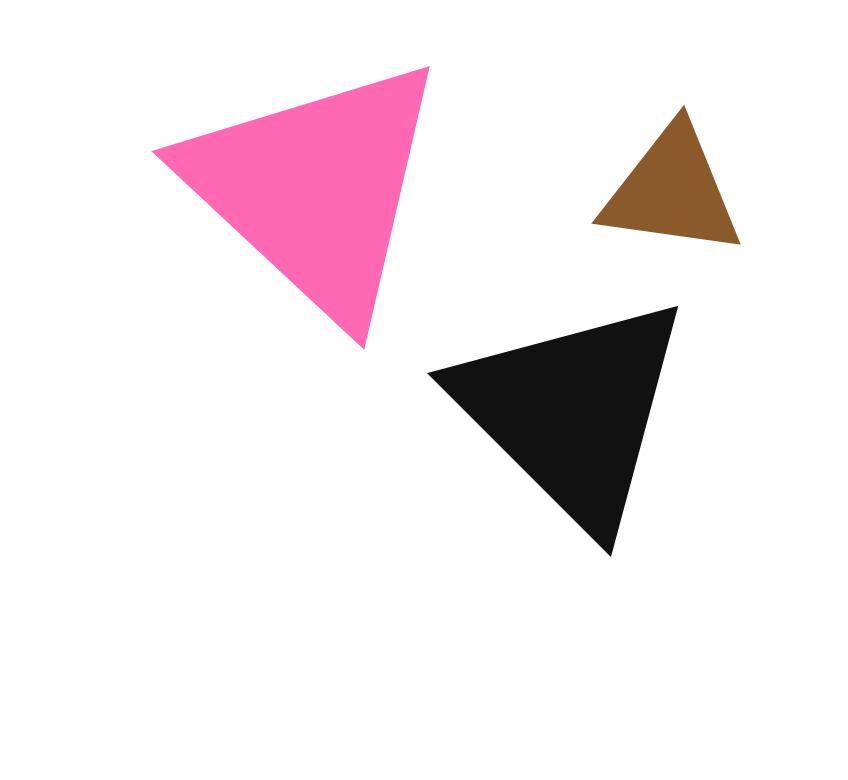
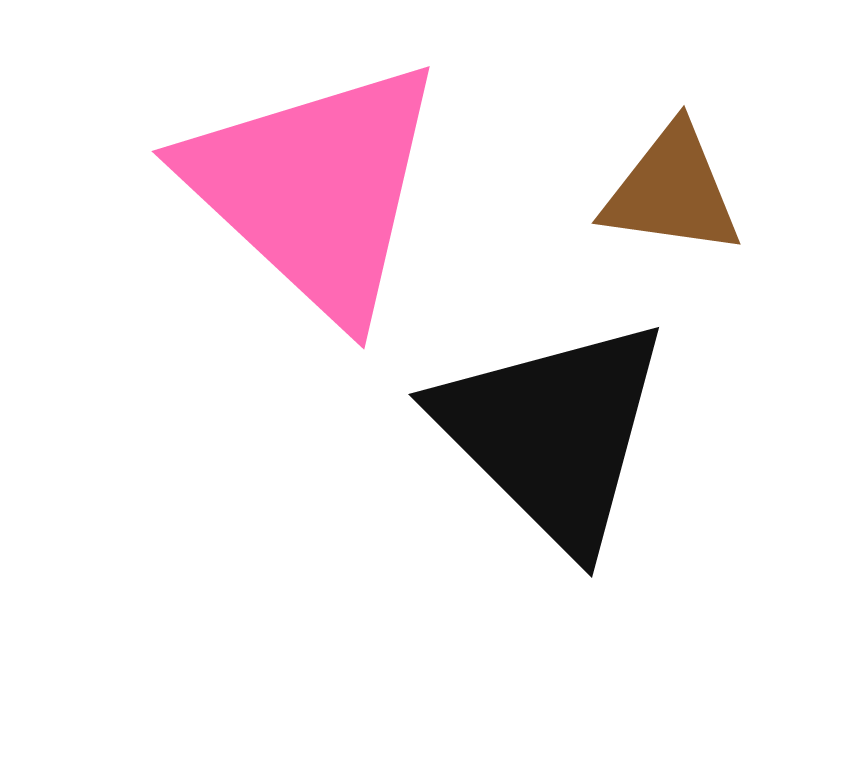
black triangle: moved 19 px left, 21 px down
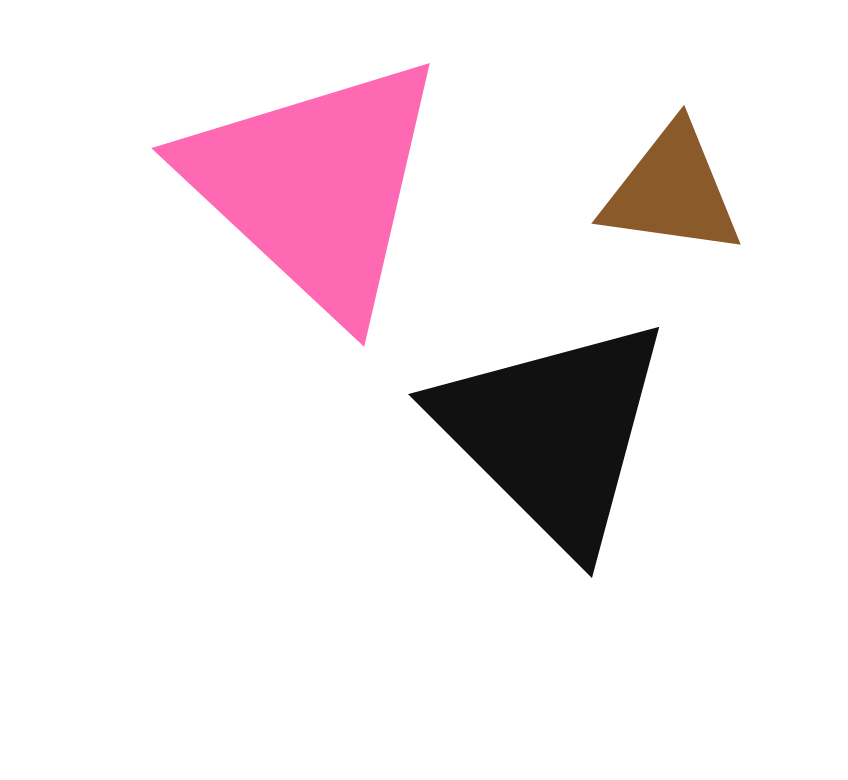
pink triangle: moved 3 px up
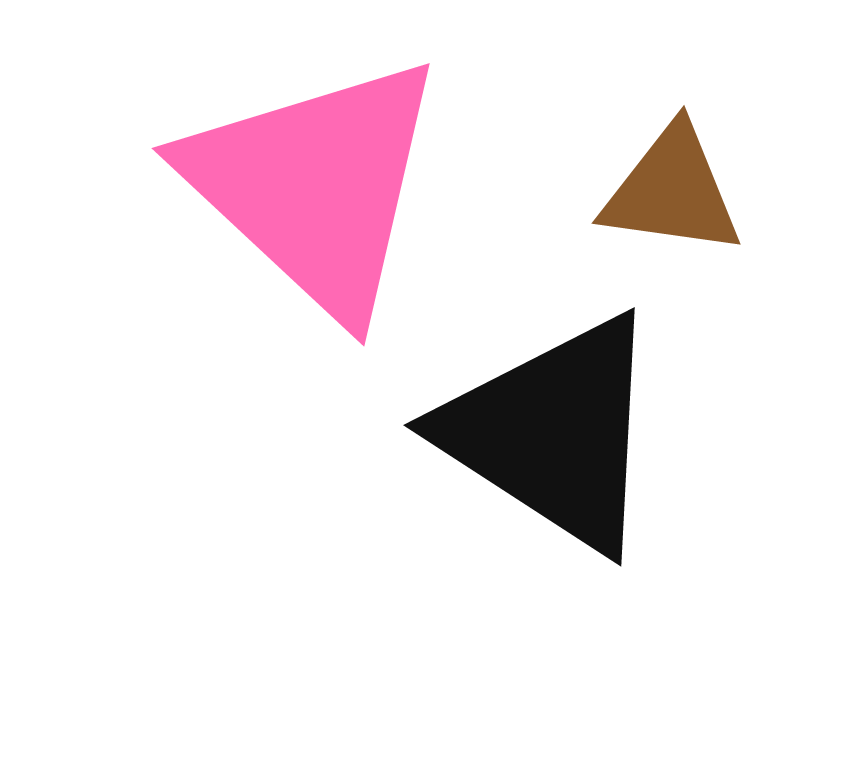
black triangle: rotated 12 degrees counterclockwise
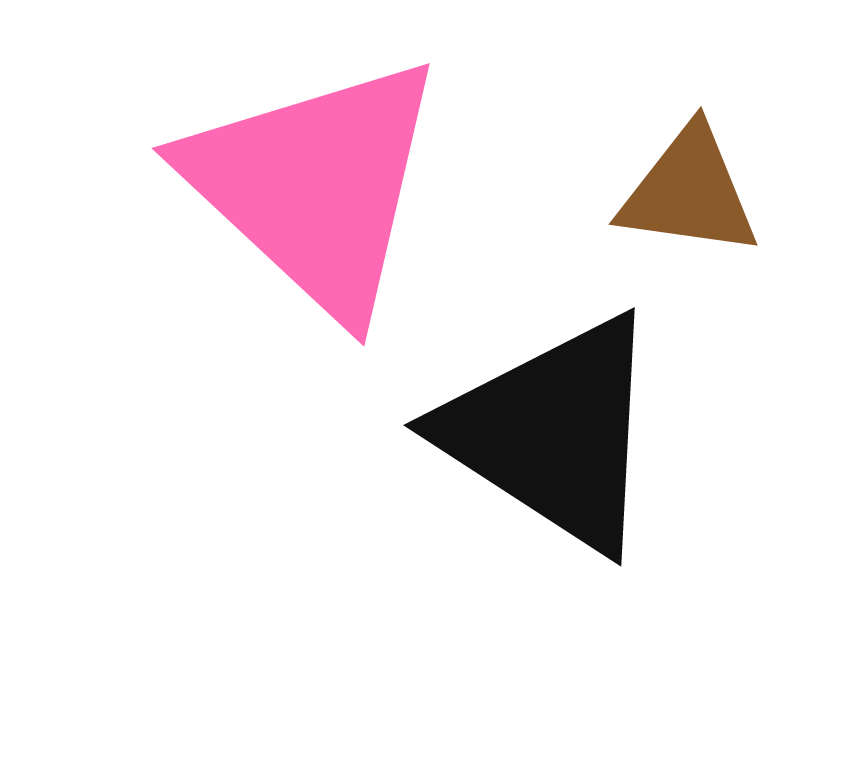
brown triangle: moved 17 px right, 1 px down
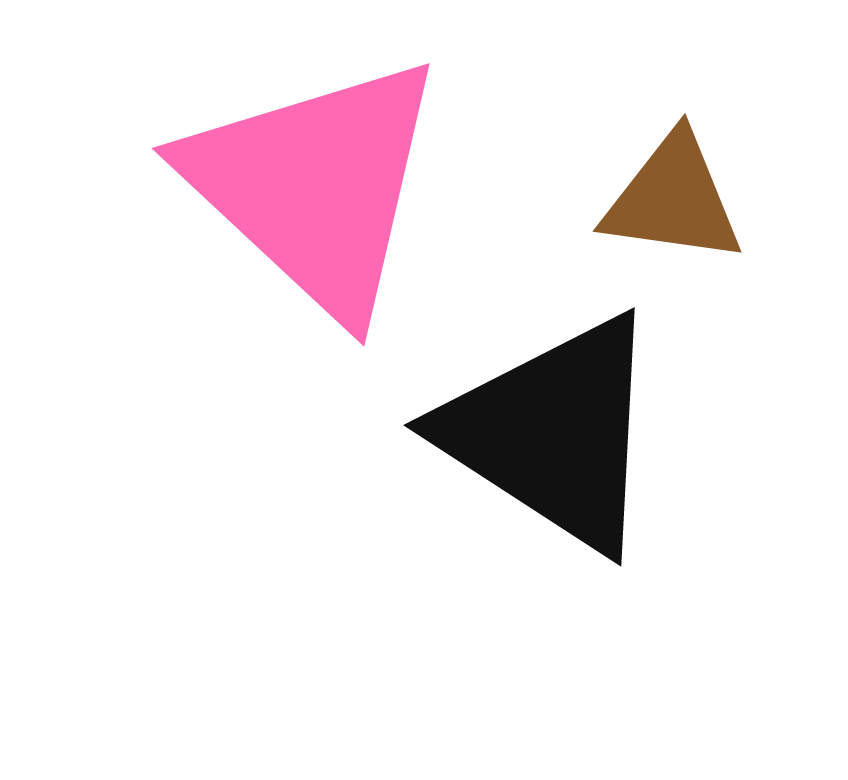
brown triangle: moved 16 px left, 7 px down
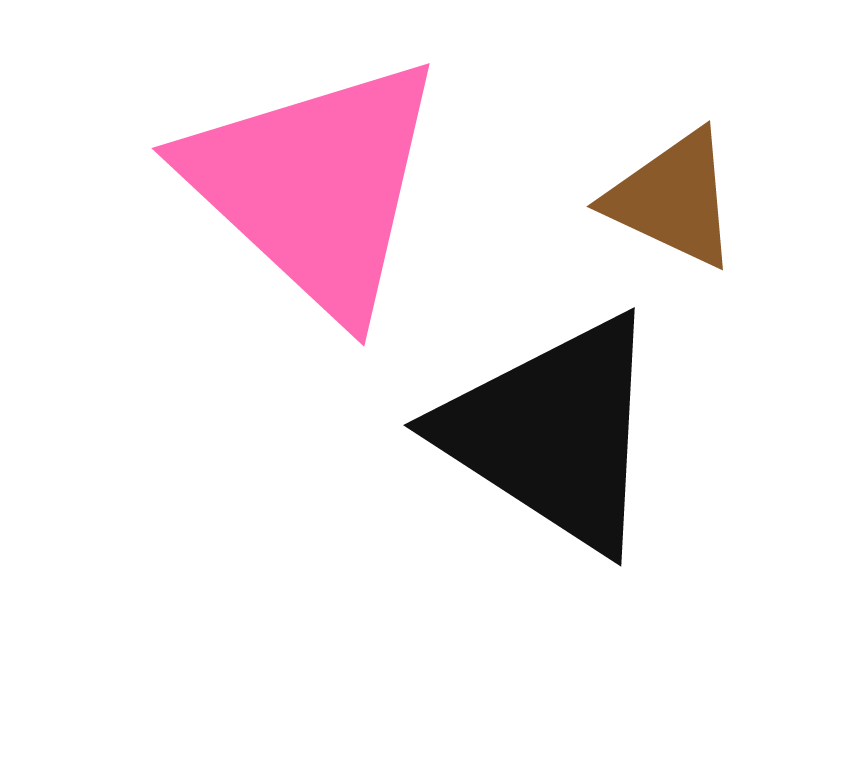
brown triangle: rotated 17 degrees clockwise
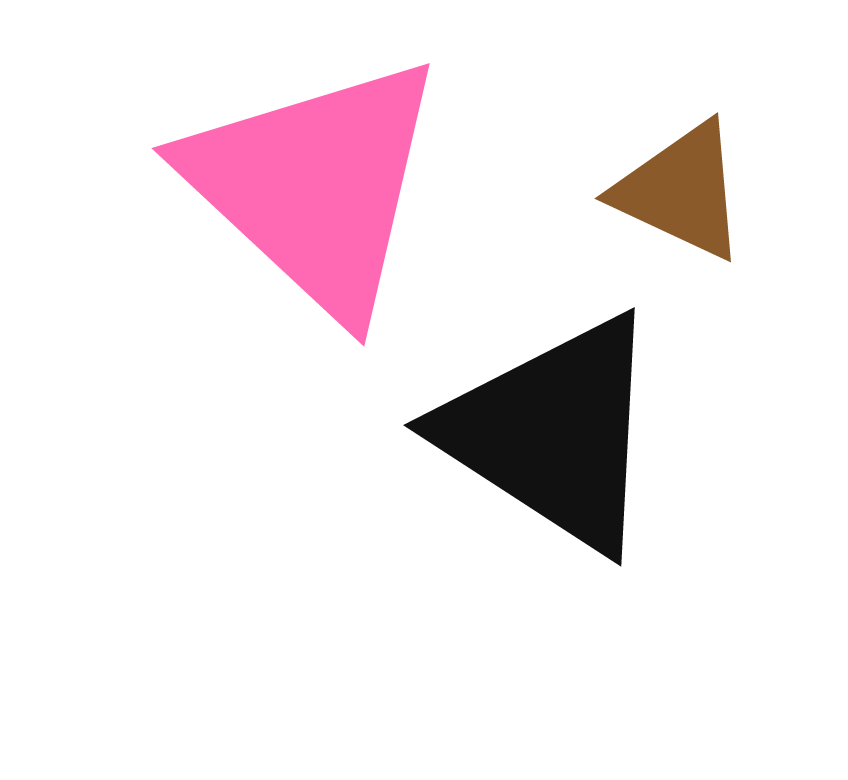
brown triangle: moved 8 px right, 8 px up
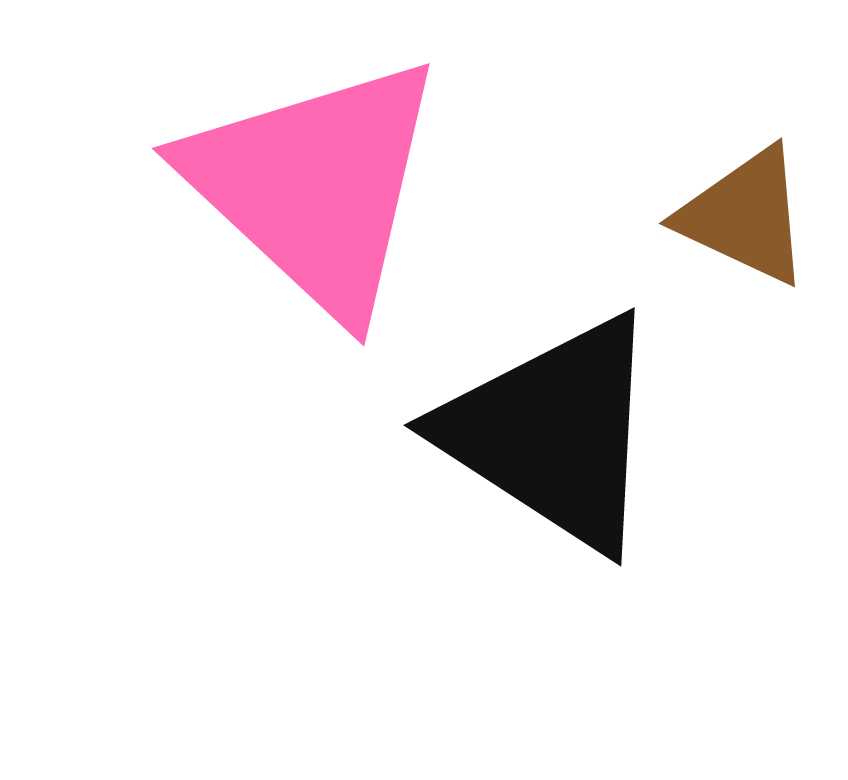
brown triangle: moved 64 px right, 25 px down
